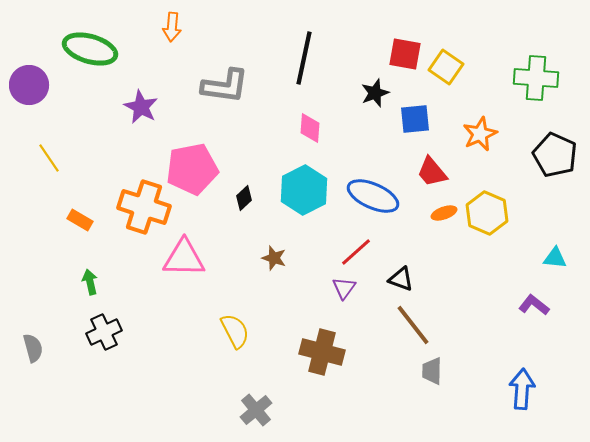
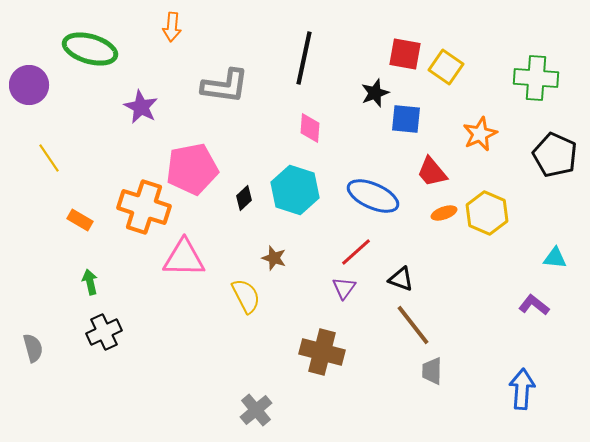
blue square: moved 9 px left; rotated 12 degrees clockwise
cyan hexagon: moved 9 px left; rotated 15 degrees counterclockwise
yellow semicircle: moved 11 px right, 35 px up
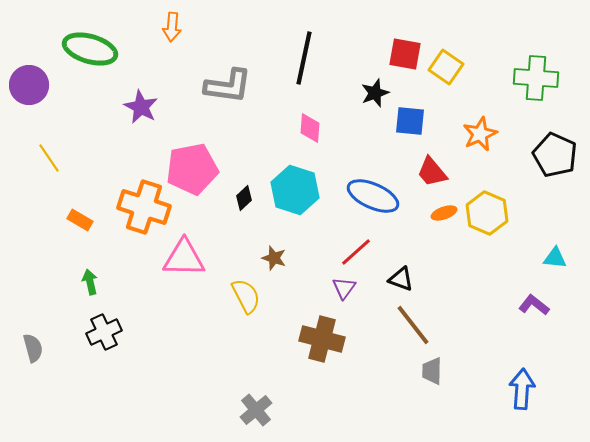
gray L-shape: moved 3 px right
blue square: moved 4 px right, 2 px down
brown cross: moved 13 px up
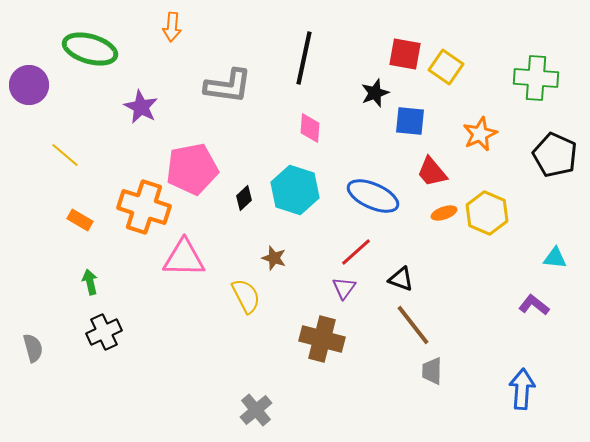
yellow line: moved 16 px right, 3 px up; rotated 16 degrees counterclockwise
